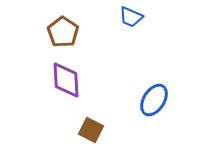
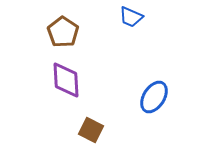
blue ellipse: moved 3 px up
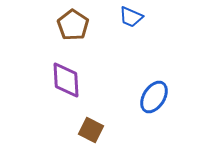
brown pentagon: moved 10 px right, 7 px up
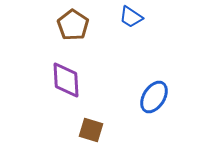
blue trapezoid: rotated 10 degrees clockwise
brown square: rotated 10 degrees counterclockwise
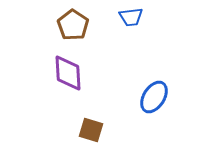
blue trapezoid: rotated 40 degrees counterclockwise
purple diamond: moved 2 px right, 7 px up
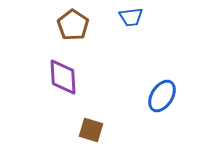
purple diamond: moved 5 px left, 4 px down
blue ellipse: moved 8 px right, 1 px up
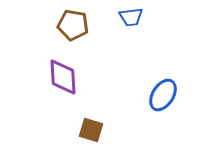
brown pentagon: rotated 24 degrees counterclockwise
blue ellipse: moved 1 px right, 1 px up
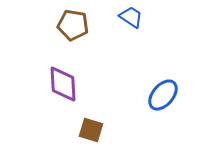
blue trapezoid: rotated 140 degrees counterclockwise
purple diamond: moved 7 px down
blue ellipse: rotated 8 degrees clockwise
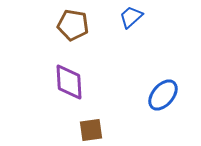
blue trapezoid: rotated 75 degrees counterclockwise
purple diamond: moved 6 px right, 2 px up
brown square: rotated 25 degrees counterclockwise
